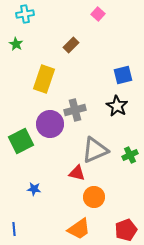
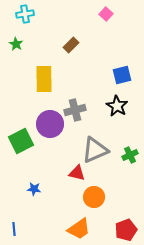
pink square: moved 8 px right
blue square: moved 1 px left
yellow rectangle: rotated 20 degrees counterclockwise
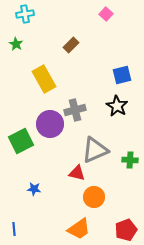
yellow rectangle: rotated 28 degrees counterclockwise
green cross: moved 5 px down; rotated 28 degrees clockwise
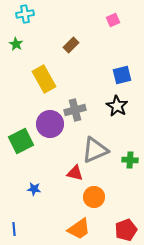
pink square: moved 7 px right, 6 px down; rotated 24 degrees clockwise
red triangle: moved 2 px left
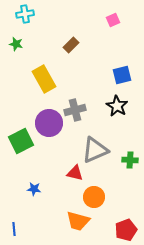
green star: rotated 16 degrees counterclockwise
purple circle: moved 1 px left, 1 px up
orange trapezoid: moved 1 px left, 8 px up; rotated 50 degrees clockwise
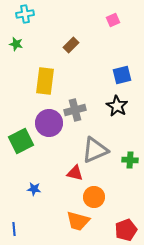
yellow rectangle: moved 1 px right, 2 px down; rotated 36 degrees clockwise
